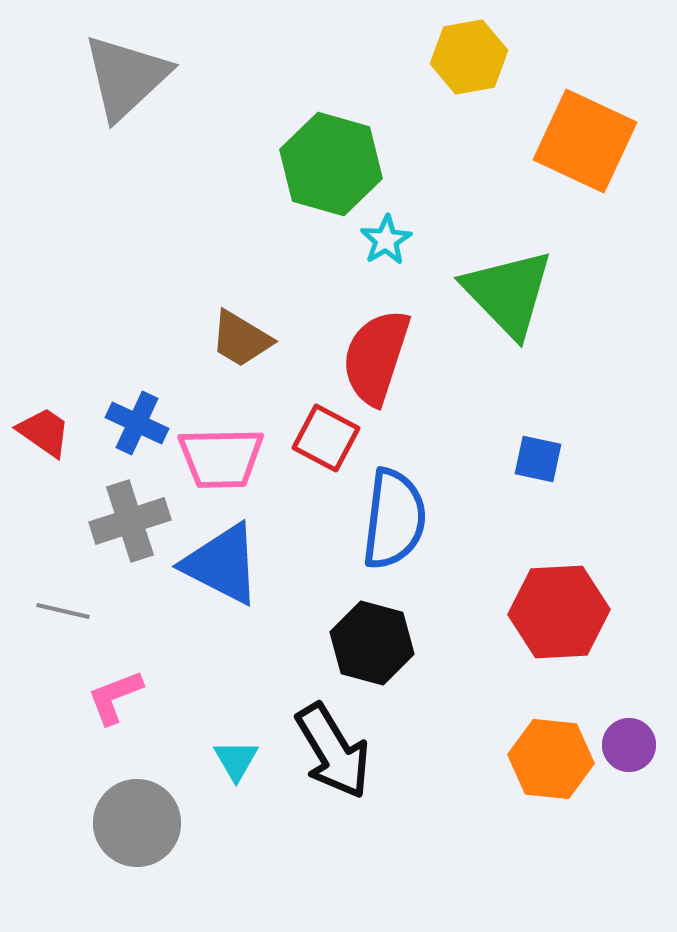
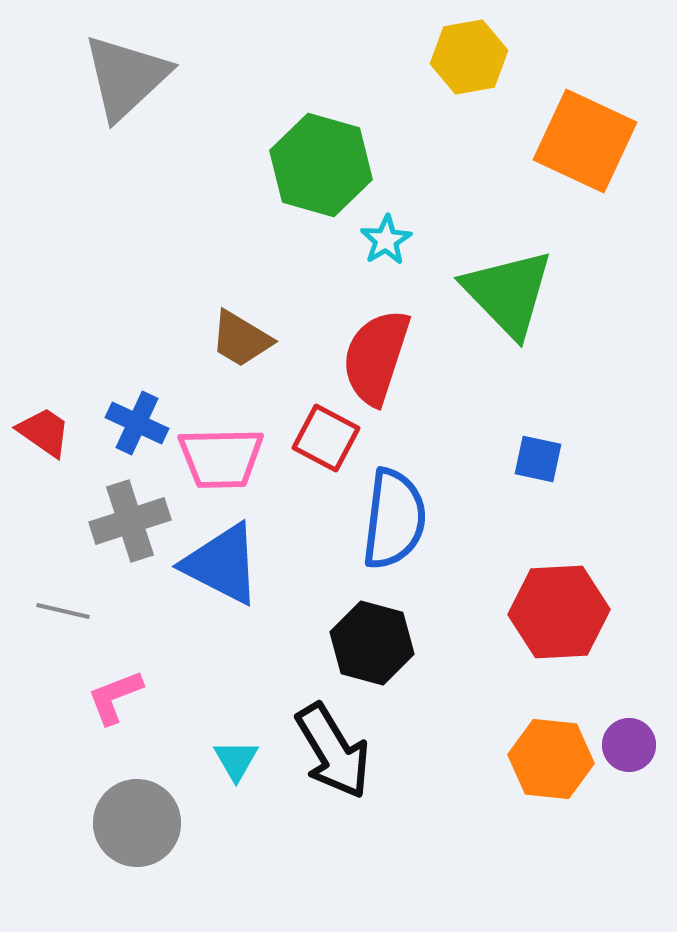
green hexagon: moved 10 px left, 1 px down
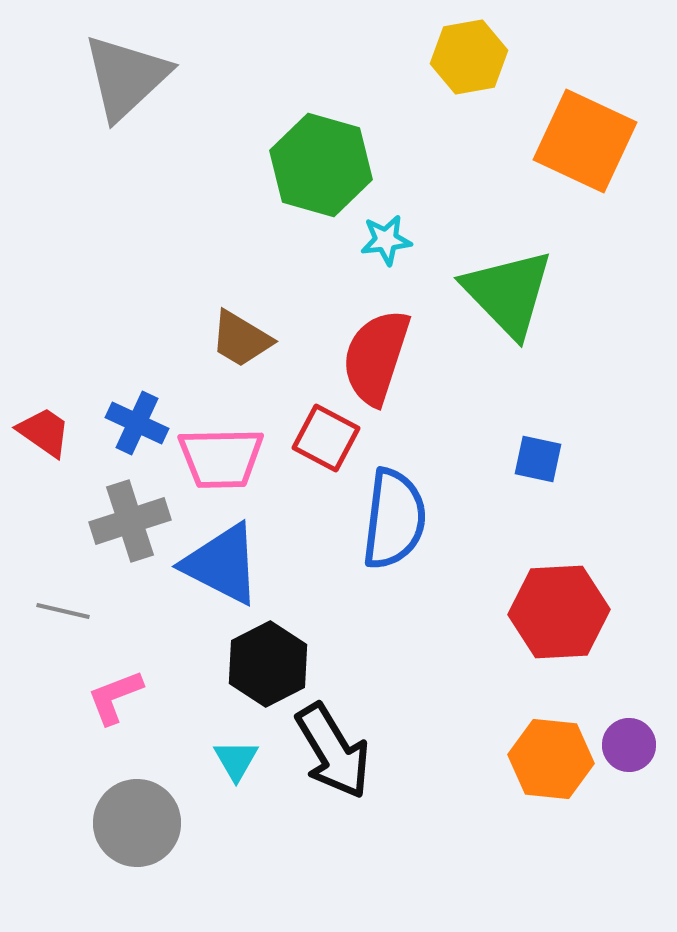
cyan star: rotated 24 degrees clockwise
black hexagon: moved 104 px left, 21 px down; rotated 18 degrees clockwise
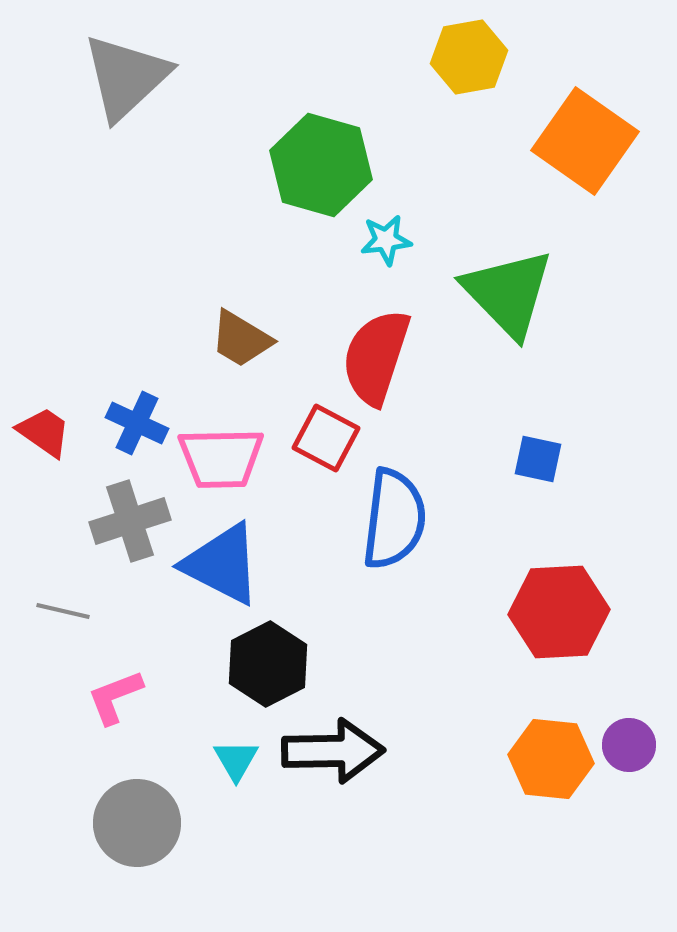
orange square: rotated 10 degrees clockwise
black arrow: rotated 60 degrees counterclockwise
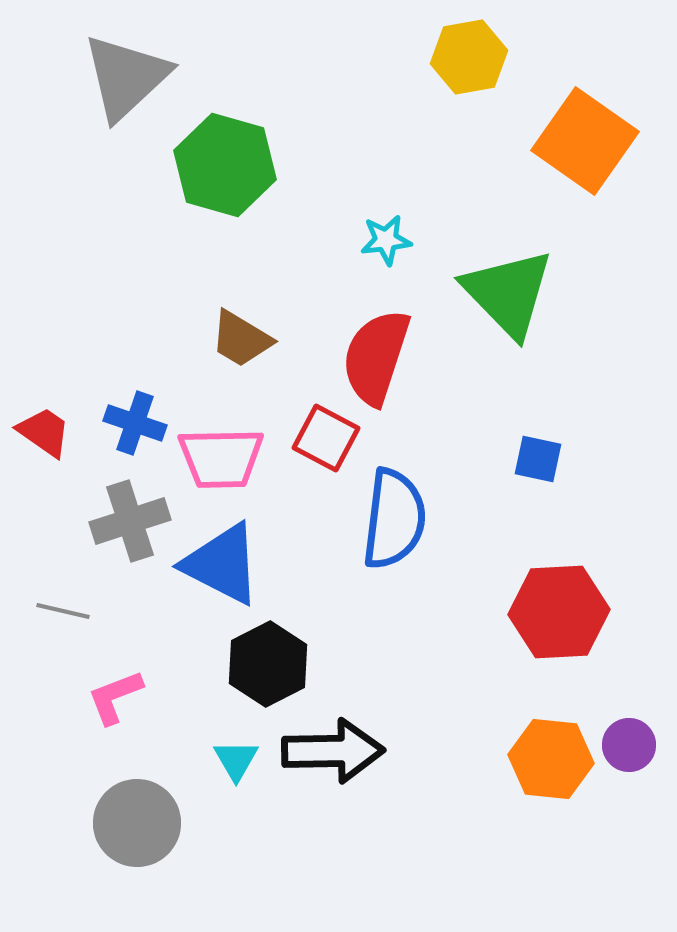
green hexagon: moved 96 px left
blue cross: moved 2 px left; rotated 6 degrees counterclockwise
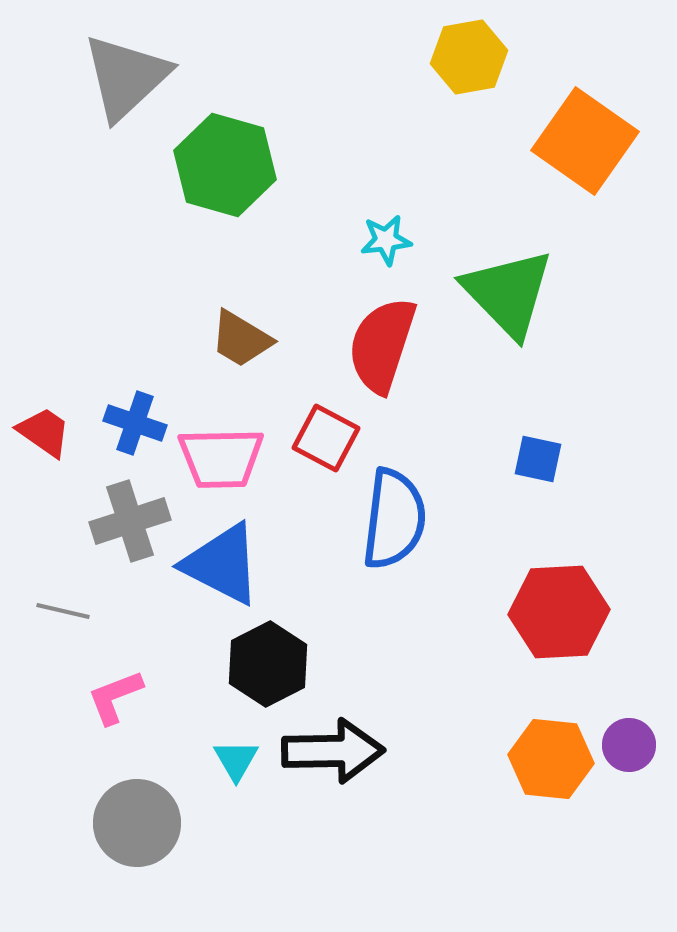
red semicircle: moved 6 px right, 12 px up
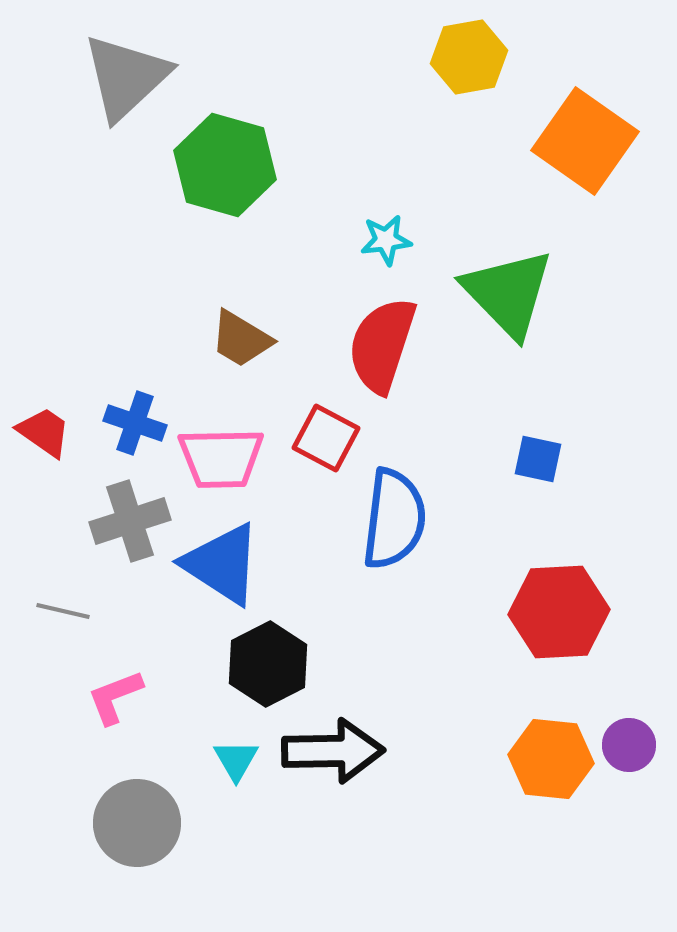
blue triangle: rotated 6 degrees clockwise
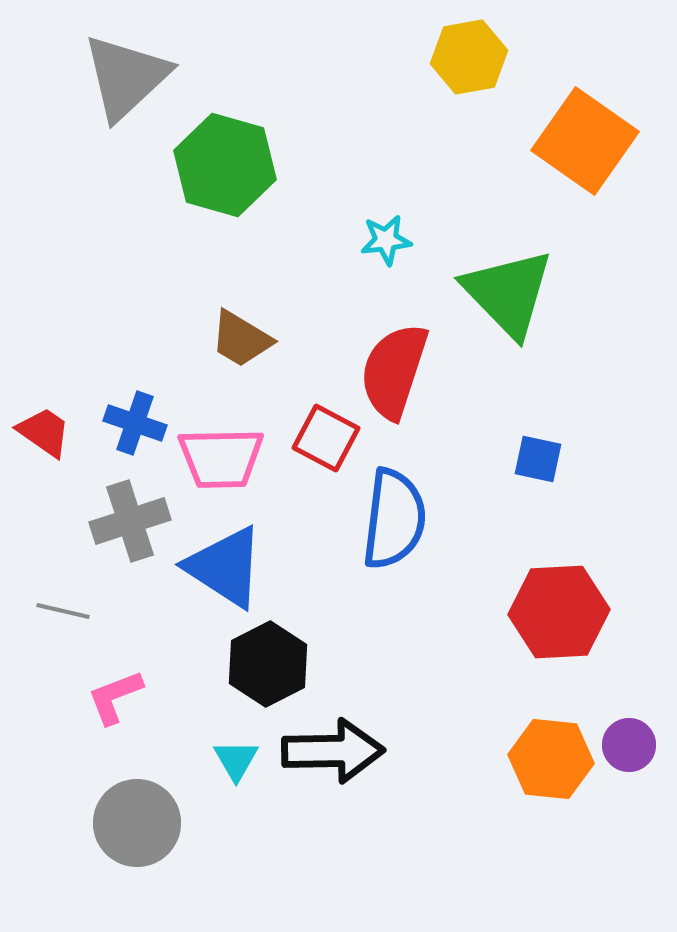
red semicircle: moved 12 px right, 26 px down
blue triangle: moved 3 px right, 3 px down
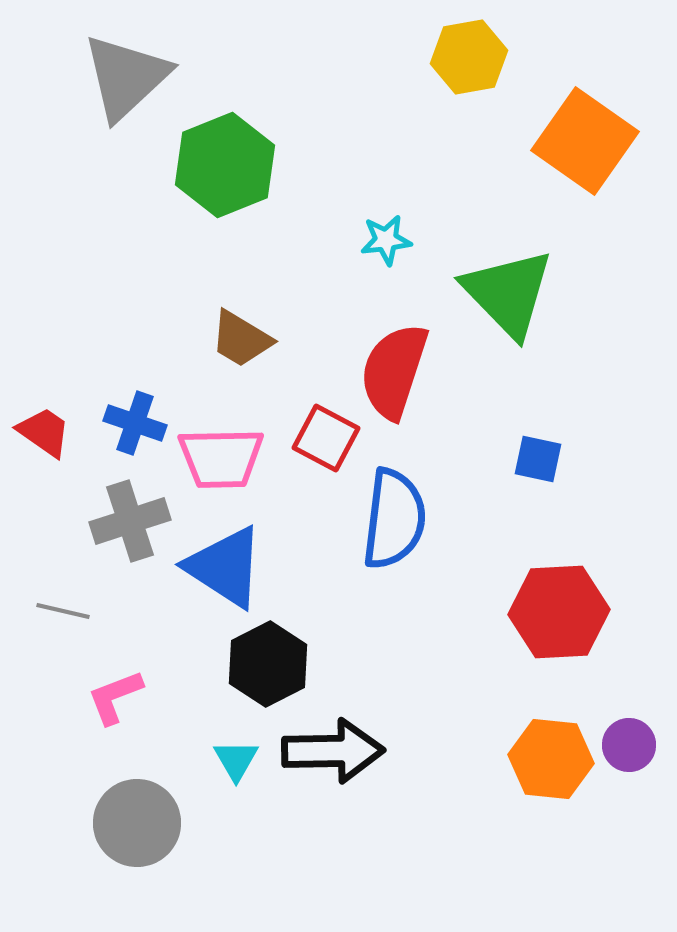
green hexagon: rotated 22 degrees clockwise
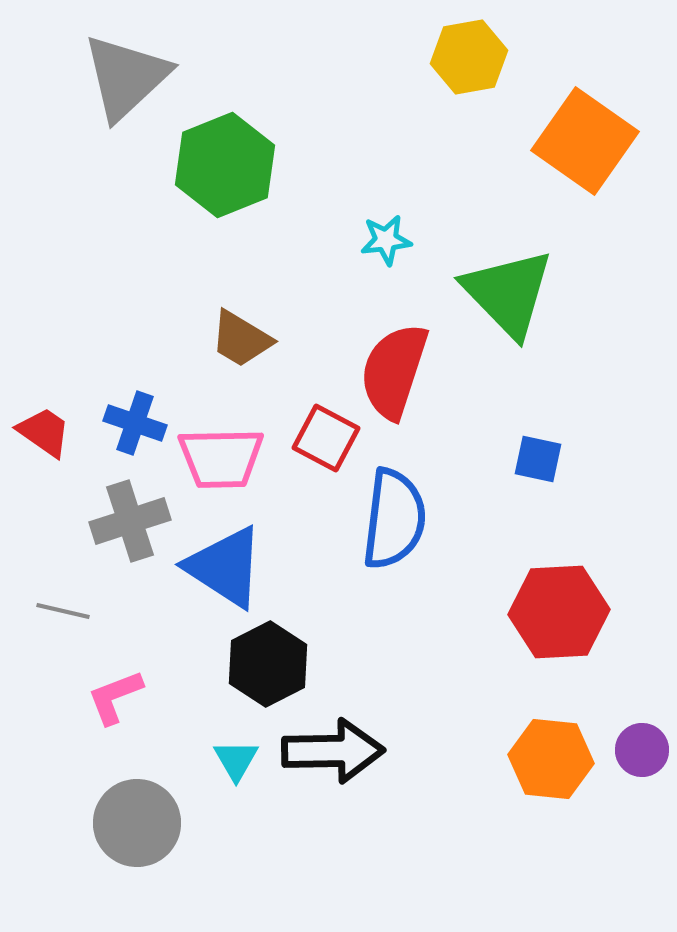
purple circle: moved 13 px right, 5 px down
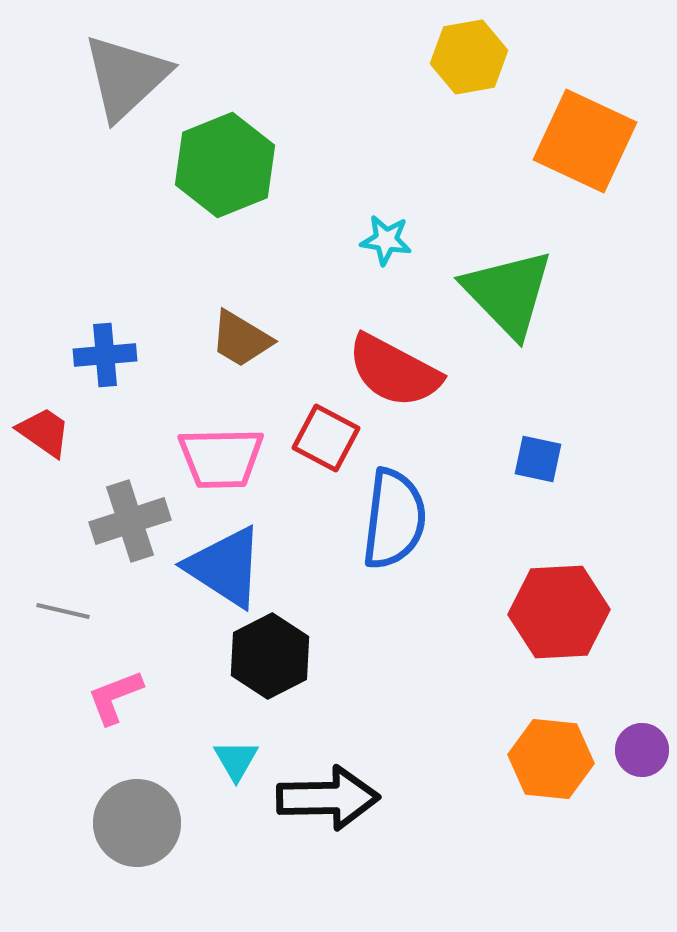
orange square: rotated 10 degrees counterclockwise
cyan star: rotated 15 degrees clockwise
red semicircle: rotated 80 degrees counterclockwise
blue cross: moved 30 px left, 68 px up; rotated 24 degrees counterclockwise
black hexagon: moved 2 px right, 8 px up
black arrow: moved 5 px left, 47 px down
